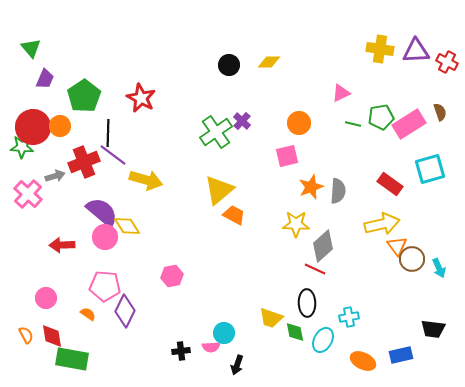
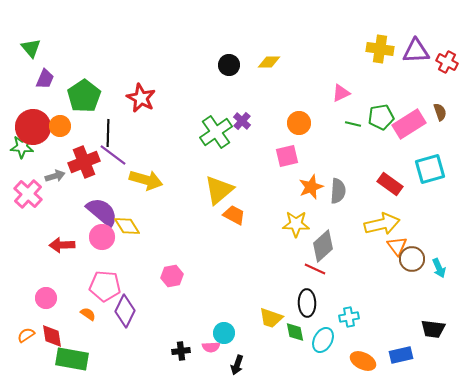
pink circle at (105, 237): moved 3 px left
orange semicircle at (26, 335): rotated 96 degrees counterclockwise
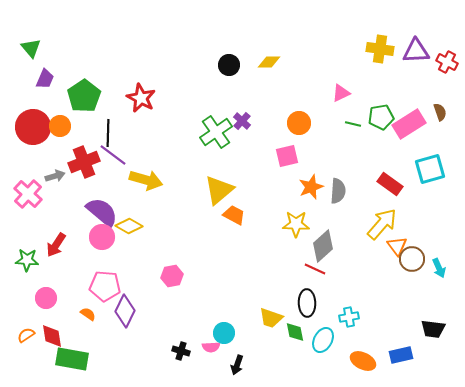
green star at (22, 147): moved 5 px right, 113 px down
yellow arrow at (382, 224): rotated 36 degrees counterclockwise
yellow diamond at (127, 226): moved 2 px right; rotated 28 degrees counterclockwise
red arrow at (62, 245): moved 6 px left; rotated 55 degrees counterclockwise
black cross at (181, 351): rotated 24 degrees clockwise
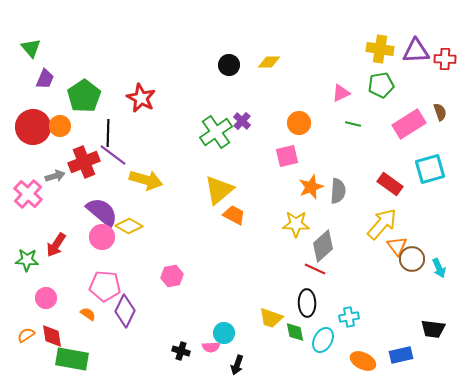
red cross at (447, 62): moved 2 px left, 3 px up; rotated 25 degrees counterclockwise
green pentagon at (381, 117): moved 32 px up
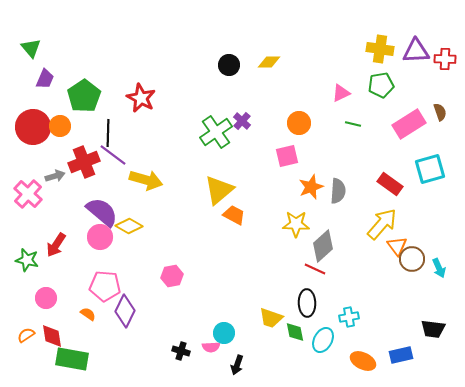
pink circle at (102, 237): moved 2 px left
green star at (27, 260): rotated 10 degrees clockwise
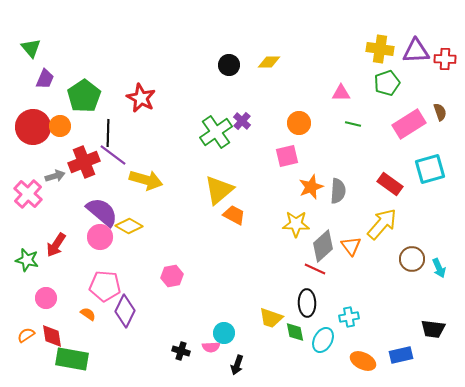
green pentagon at (381, 85): moved 6 px right, 2 px up; rotated 10 degrees counterclockwise
pink triangle at (341, 93): rotated 24 degrees clockwise
orange triangle at (397, 246): moved 46 px left
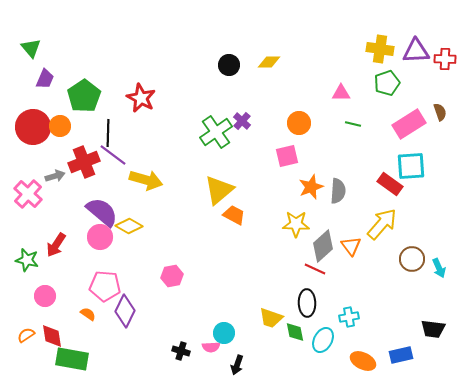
cyan square at (430, 169): moved 19 px left, 3 px up; rotated 12 degrees clockwise
pink circle at (46, 298): moved 1 px left, 2 px up
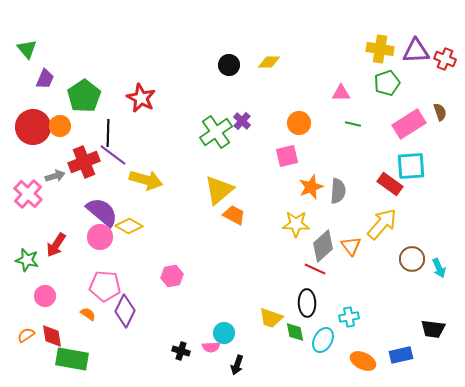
green triangle at (31, 48): moved 4 px left, 1 px down
red cross at (445, 59): rotated 20 degrees clockwise
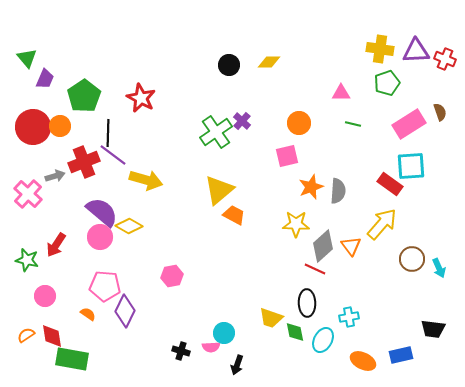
green triangle at (27, 49): moved 9 px down
